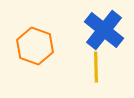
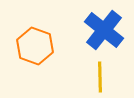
yellow line: moved 4 px right, 10 px down
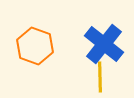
blue cross: moved 14 px down
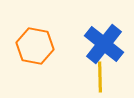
orange hexagon: rotated 9 degrees counterclockwise
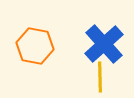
blue cross: rotated 9 degrees clockwise
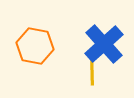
yellow line: moved 8 px left, 7 px up
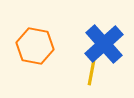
yellow line: rotated 12 degrees clockwise
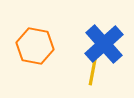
yellow line: moved 1 px right
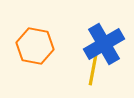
blue cross: rotated 12 degrees clockwise
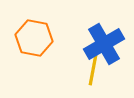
orange hexagon: moved 1 px left, 8 px up
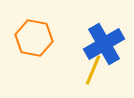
yellow line: rotated 12 degrees clockwise
